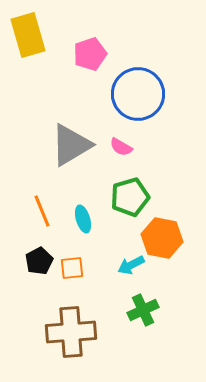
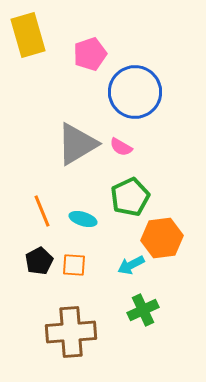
blue circle: moved 3 px left, 2 px up
gray triangle: moved 6 px right, 1 px up
green pentagon: rotated 9 degrees counterclockwise
cyan ellipse: rotated 56 degrees counterclockwise
orange hexagon: rotated 18 degrees counterclockwise
orange square: moved 2 px right, 3 px up; rotated 10 degrees clockwise
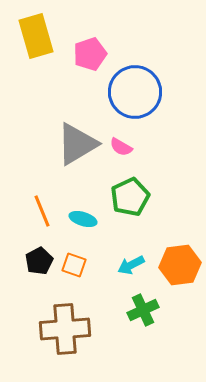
yellow rectangle: moved 8 px right, 1 px down
orange hexagon: moved 18 px right, 27 px down
orange square: rotated 15 degrees clockwise
brown cross: moved 6 px left, 3 px up
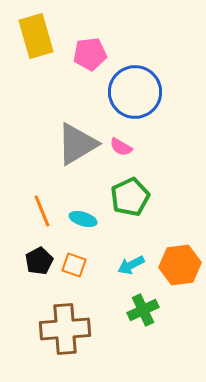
pink pentagon: rotated 12 degrees clockwise
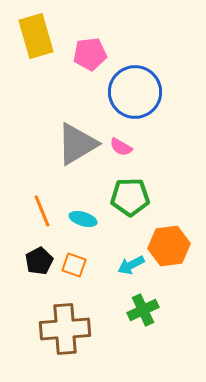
green pentagon: rotated 24 degrees clockwise
orange hexagon: moved 11 px left, 19 px up
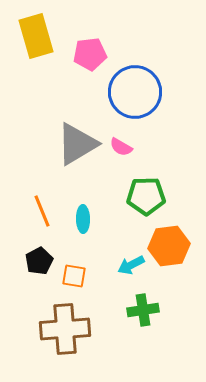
green pentagon: moved 16 px right, 1 px up
cyan ellipse: rotated 72 degrees clockwise
orange square: moved 11 px down; rotated 10 degrees counterclockwise
green cross: rotated 16 degrees clockwise
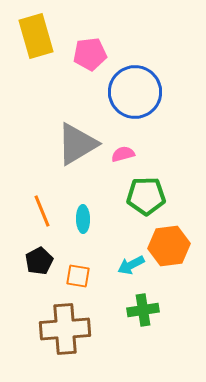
pink semicircle: moved 2 px right, 7 px down; rotated 135 degrees clockwise
orange square: moved 4 px right
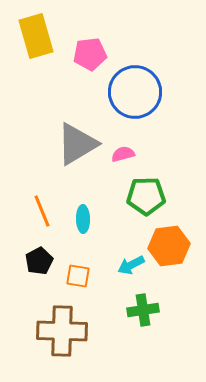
brown cross: moved 3 px left, 2 px down; rotated 6 degrees clockwise
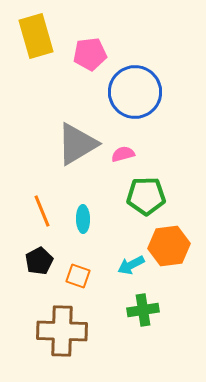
orange square: rotated 10 degrees clockwise
